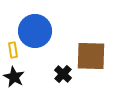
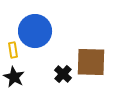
brown square: moved 6 px down
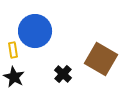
brown square: moved 10 px right, 3 px up; rotated 28 degrees clockwise
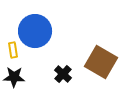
brown square: moved 3 px down
black star: rotated 25 degrees counterclockwise
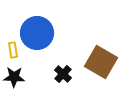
blue circle: moved 2 px right, 2 px down
